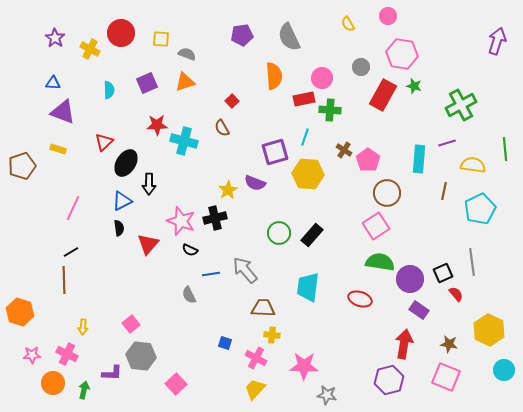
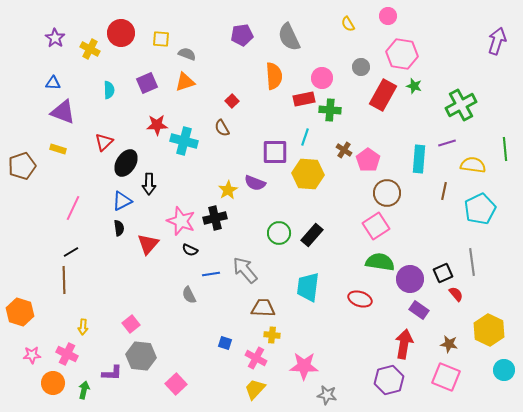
purple square at (275, 152): rotated 16 degrees clockwise
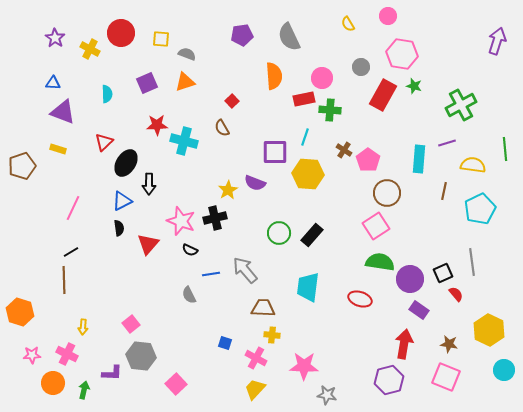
cyan semicircle at (109, 90): moved 2 px left, 4 px down
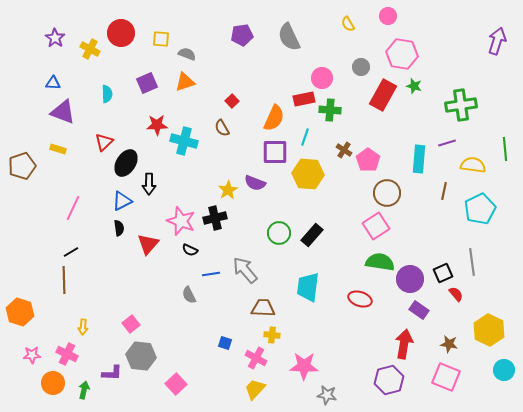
orange semicircle at (274, 76): moved 42 px down; rotated 28 degrees clockwise
green cross at (461, 105): rotated 20 degrees clockwise
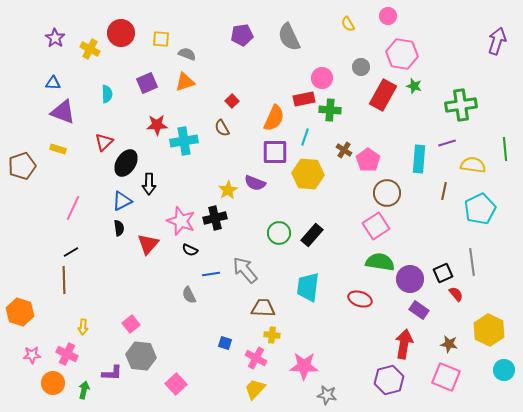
cyan cross at (184, 141): rotated 24 degrees counterclockwise
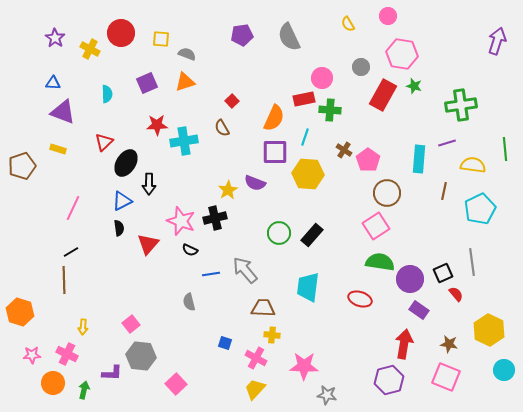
gray semicircle at (189, 295): moved 7 px down; rotated 12 degrees clockwise
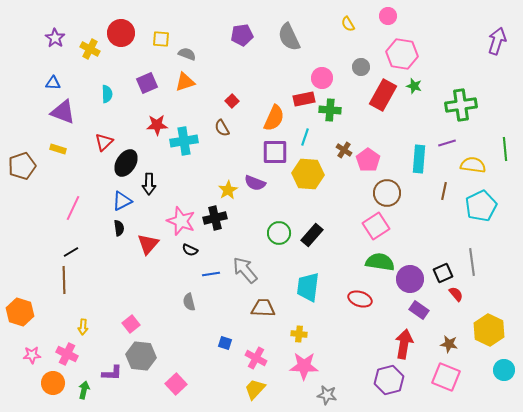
cyan pentagon at (480, 209): moved 1 px right, 3 px up
yellow cross at (272, 335): moved 27 px right, 1 px up
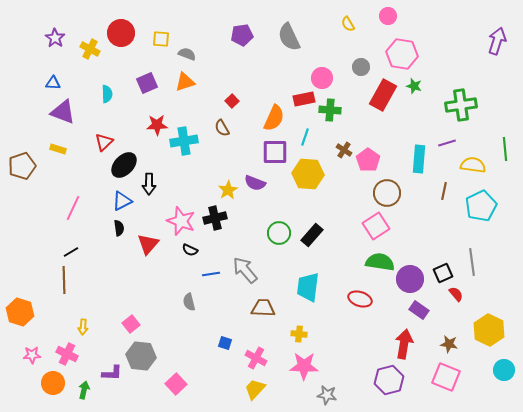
black ellipse at (126, 163): moved 2 px left, 2 px down; rotated 12 degrees clockwise
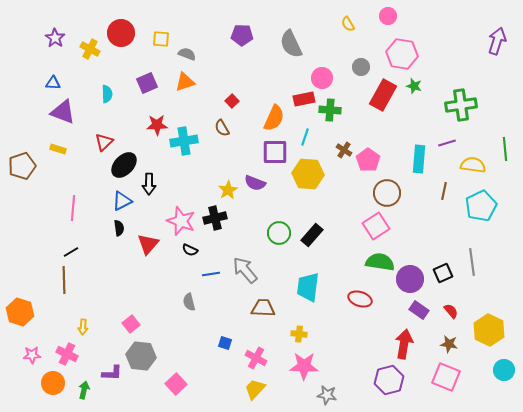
purple pentagon at (242, 35): rotated 10 degrees clockwise
gray semicircle at (289, 37): moved 2 px right, 7 px down
pink line at (73, 208): rotated 20 degrees counterclockwise
red semicircle at (456, 294): moved 5 px left, 17 px down
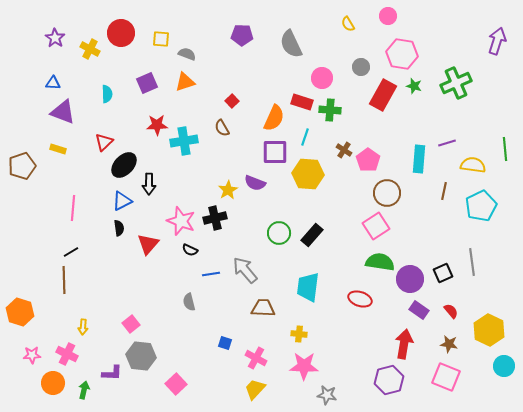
red rectangle at (304, 99): moved 2 px left, 3 px down; rotated 30 degrees clockwise
green cross at (461, 105): moved 5 px left, 22 px up; rotated 16 degrees counterclockwise
cyan circle at (504, 370): moved 4 px up
